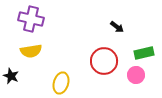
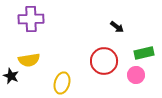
purple cross: rotated 15 degrees counterclockwise
yellow semicircle: moved 2 px left, 9 px down
yellow ellipse: moved 1 px right
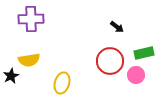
red circle: moved 6 px right
black star: rotated 21 degrees clockwise
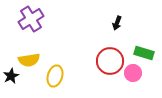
purple cross: rotated 30 degrees counterclockwise
black arrow: moved 4 px up; rotated 72 degrees clockwise
green rectangle: rotated 30 degrees clockwise
pink circle: moved 3 px left, 2 px up
yellow ellipse: moved 7 px left, 7 px up
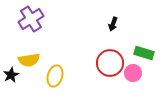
black arrow: moved 4 px left, 1 px down
red circle: moved 2 px down
black star: moved 1 px up
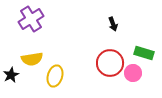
black arrow: rotated 40 degrees counterclockwise
yellow semicircle: moved 3 px right, 1 px up
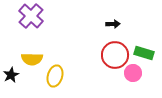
purple cross: moved 3 px up; rotated 15 degrees counterclockwise
black arrow: rotated 72 degrees counterclockwise
yellow semicircle: rotated 10 degrees clockwise
red circle: moved 5 px right, 8 px up
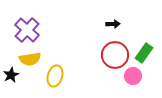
purple cross: moved 4 px left, 14 px down
green rectangle: rotated 72 degrees counterclockwise
yellow semicircle: moved 2 px left; rotated 10 degrees counterclockwise
pink circle: moved 3 px down
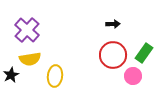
red circle: moved 2 px left
yellow ellipse: rotated 10 degrees counterclockwise
